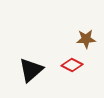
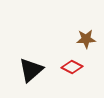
red diamond: moved 2 px down
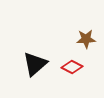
black triangle: moved 4 px right, 6 px up
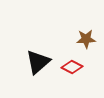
black triangle: moved 3 px right, 2 px up
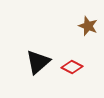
brown star: moved 2 px right, 13 px up; rotated 24 degrees clockwise
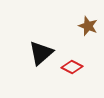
black triangle: moved 3 px right, 9 px up
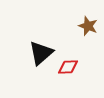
red diamond: moved 4 px left; rotated 30 degrees counterclockwise
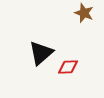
brown star: moved 4 px left, 13 px up
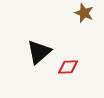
black triangle: moved 2 px left, 1 px up
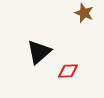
red diamond: moved 4 px down
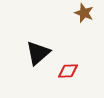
black triangle: moved 1 px left, 1 px down
